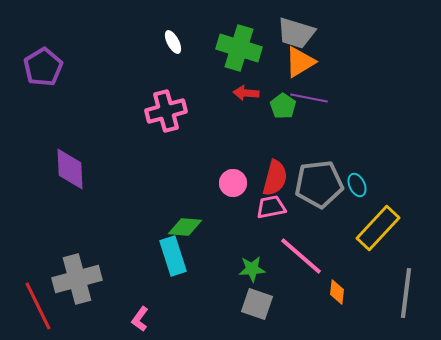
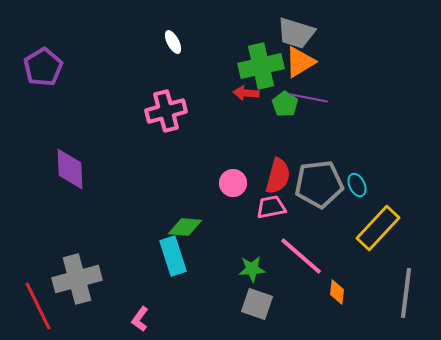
green cross: moved 22 px right, 18 px down; rotated 30 degrees counterclockwise
green pentagon: moved 2 px right, 2 px up
red semicircle: moved 3 px right, 2 px up
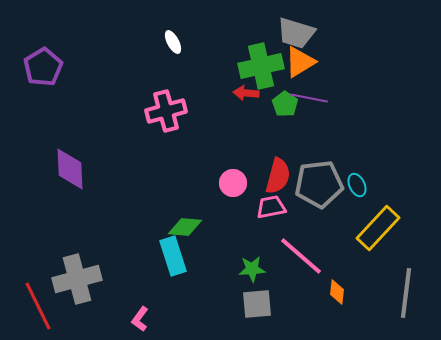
gray square: rotated 24 degrees counterclockwise
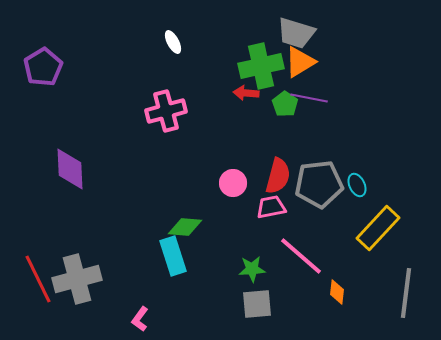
red line: moved 27 px up
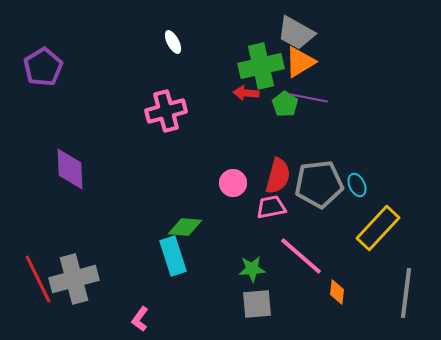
gray trapezoid: rotated 12 degrees clockwise
gray cross: moved 3 px left
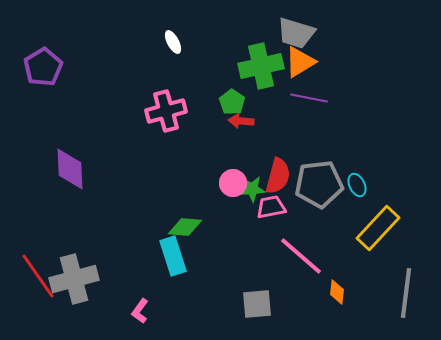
gray trapezoid: rotated 12 degrees counterclockwise
red arrow: moved 5 px left, 28 px down
green pentagon: moved 53 px left, 2 px up
green star: moved 80 px up
red line: moved 3 px up; rotated 9 degrees counterclockwise
pink L-shape: moved 8 px up
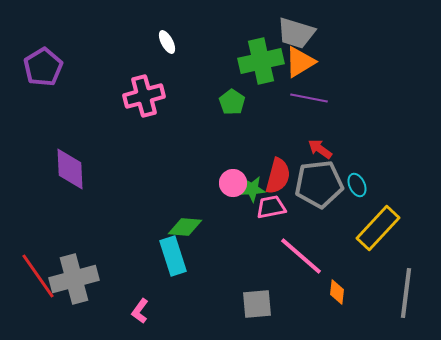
white ellipse: moved 6 px left
green cross: moved 5 px up
pink cross: moved 22 px left, 15 px up
red arrow: moved 79 px right, 28 px down; rotated 30 degrees clockwise
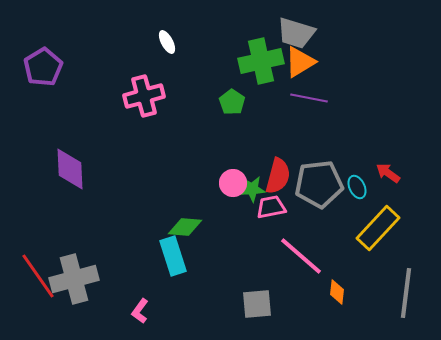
red arrow: moved 68 px right, 24 px down
cyan ellipse: moved 2 px down
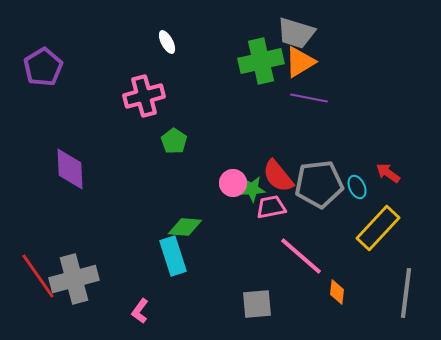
green pentagon: moved 58 px left, 39 px down
red semicircle: rotated 126 degrees clockwise
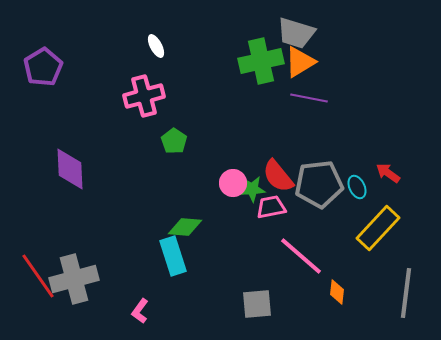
white ellipse: moved 11 px left, 4 px down
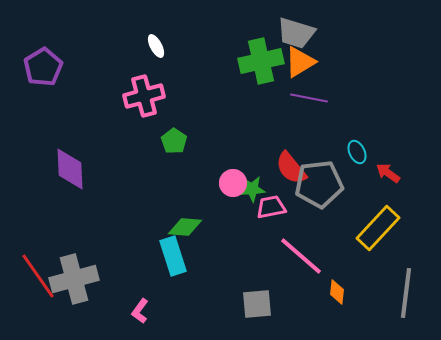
red semicircle: moved 13 px right, 8 px up
cyan ellipse: moved 35 px up
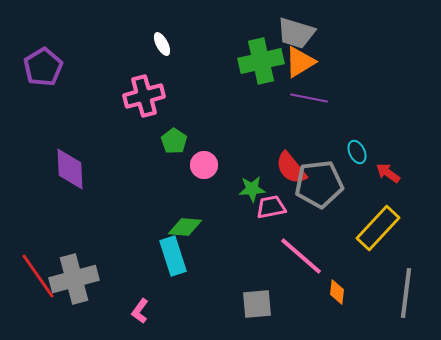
white ellipse: moved 6 px right, 2 px up
pink circle: moved 29 px left, 18 px up
